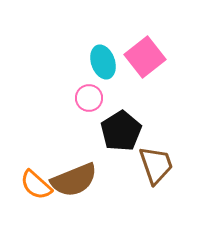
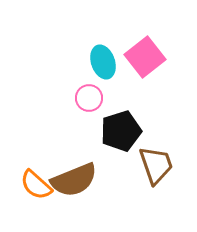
black pentagon: rotated 15 degrees clockwise
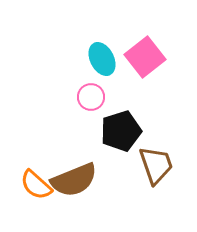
cyan ellipse: moved 1 px left, 3 px up; rotated 8 degrees counterclockwise
pink circle: moved 2 px right, 1 px up
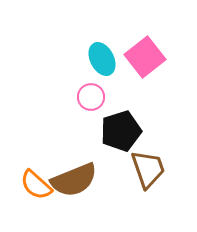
brown trapezoid: moved 8 px left, 4 px down
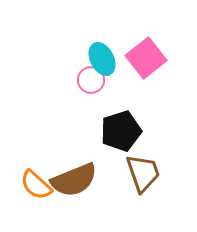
pink square: moved 1 px right, 1 px down
pink circle: moved 17 px up
brown trapezoid: moved 5 px left, 4 px down
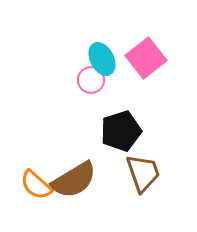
brown semicircle: rotated 9 degrees counterclockwise
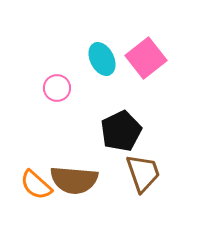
pink circle: moved 34 px left, 8 px down
black pentagon: rotated 9 degrees counterclockwise
brown semicircle: rotated 36 degrees clockwise
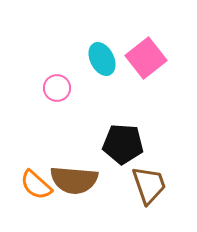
black pentagon: moved 2 px right, 13 px down; rotated 30 degrees clockwise
brown trapezoid: moved 6 px right, 12 px down
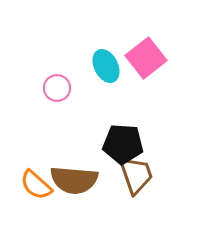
cyan ellipse: moved 4 px right, 7 px down
brown trapezoid: moved 13 px left, 10 px up
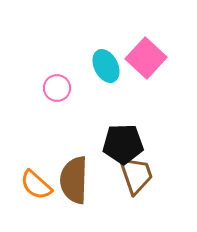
pink square: rotated 9 degrees counterclockwise
black pentagon: rotated 6 degrees counterclockwise
brown semicircle: rotated 87 degrees clockwise
